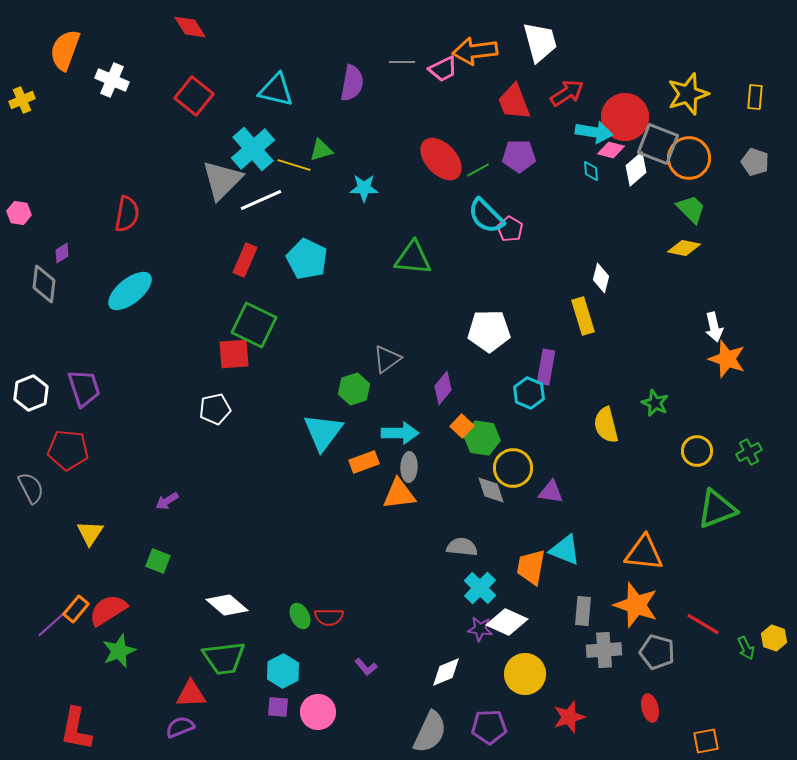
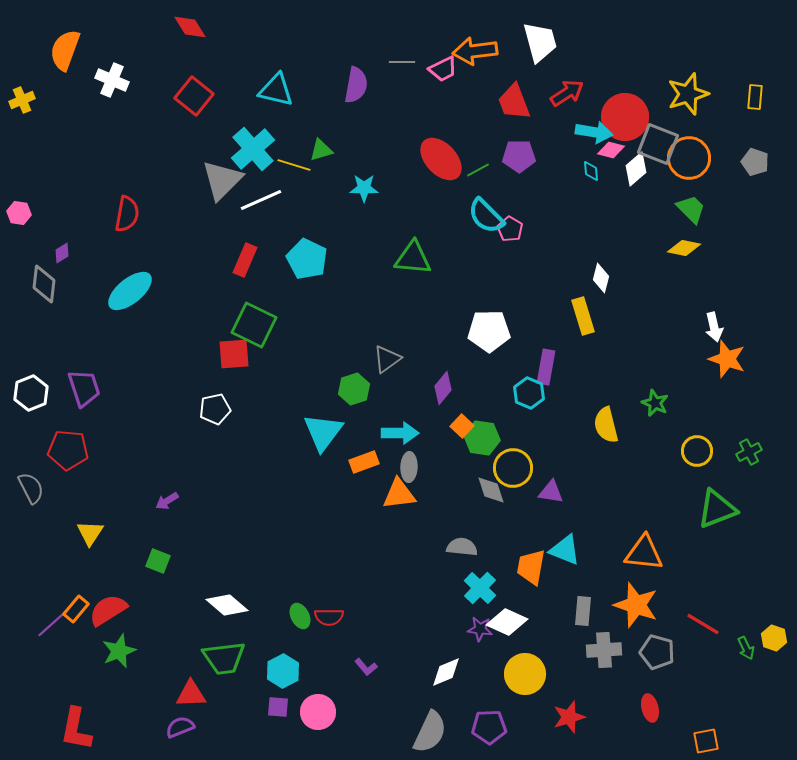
purple semicircle at (352, 83): moved 4 px right, 2 px down
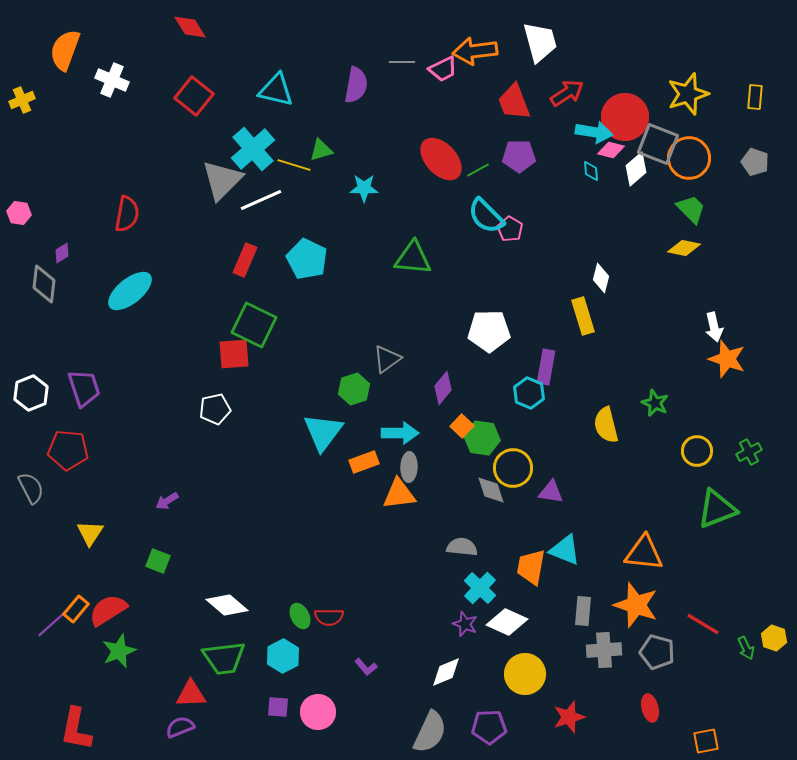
purple star at (480, 629): moved 15 px left, 5 px up; rotated 15 degrees clockwise
cyan hexagon at (283, 671): moved 15 px up
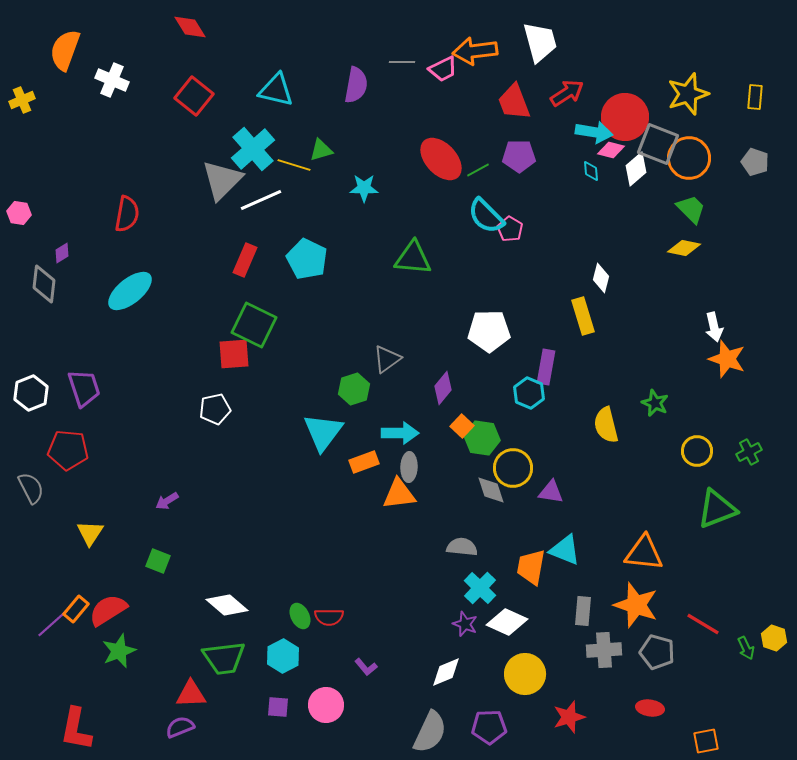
red ellipse at (650, 708): rotated 68 degrees counterclockwise
pink circle at (318, 712): moved 8 px right, 7 px up
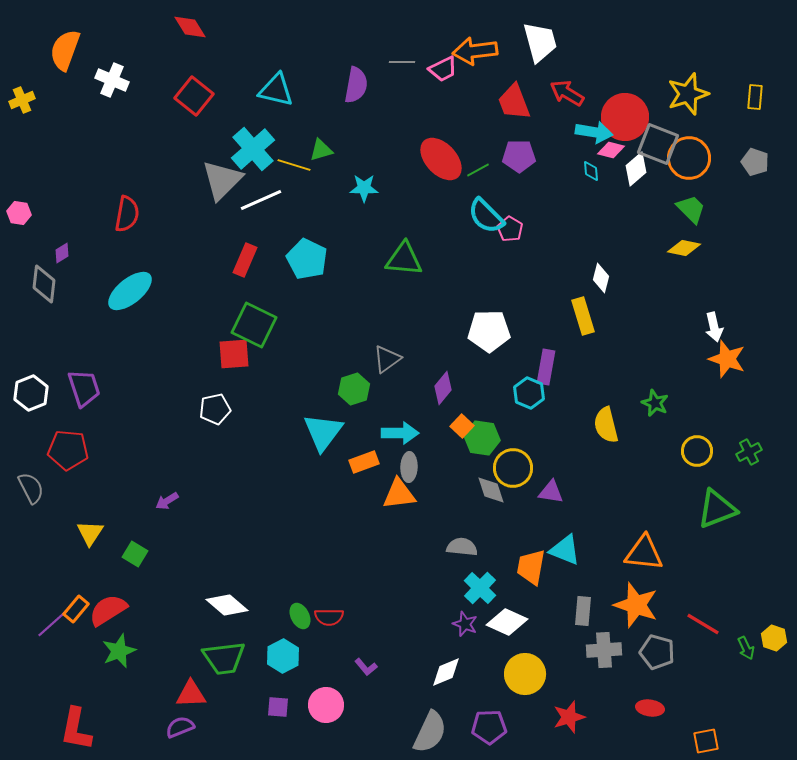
red arrow at (567, 93): rotated 116 degrees counterclockwise
green triangle at (413, 258): moved 9 px left, 1 px down
green square at (158, 561): moved 23 px left, 7 px up; rotated 10 degrees clockwise
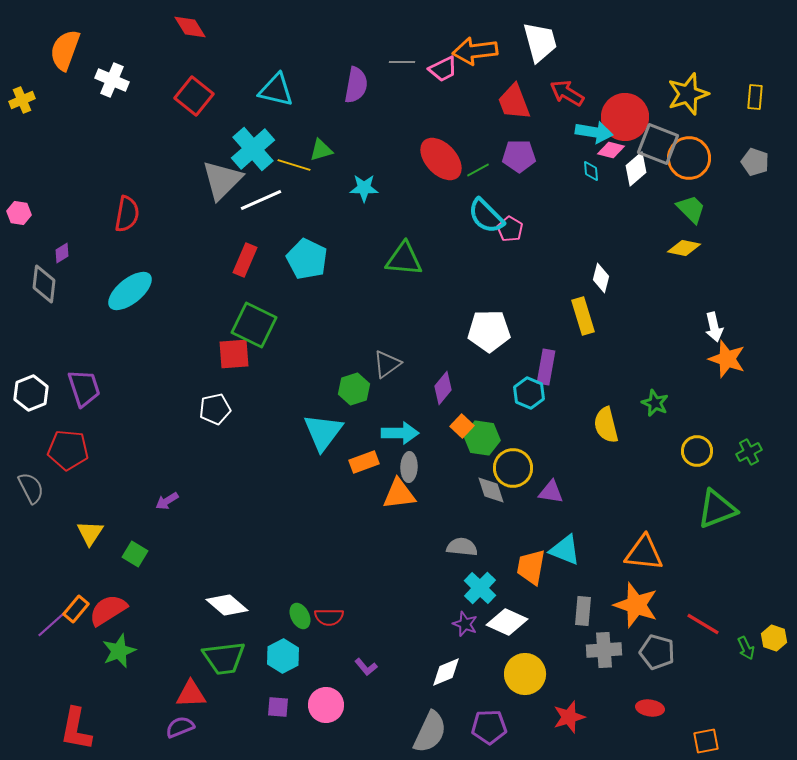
gray triangle at (387, 359): moved 5 px down
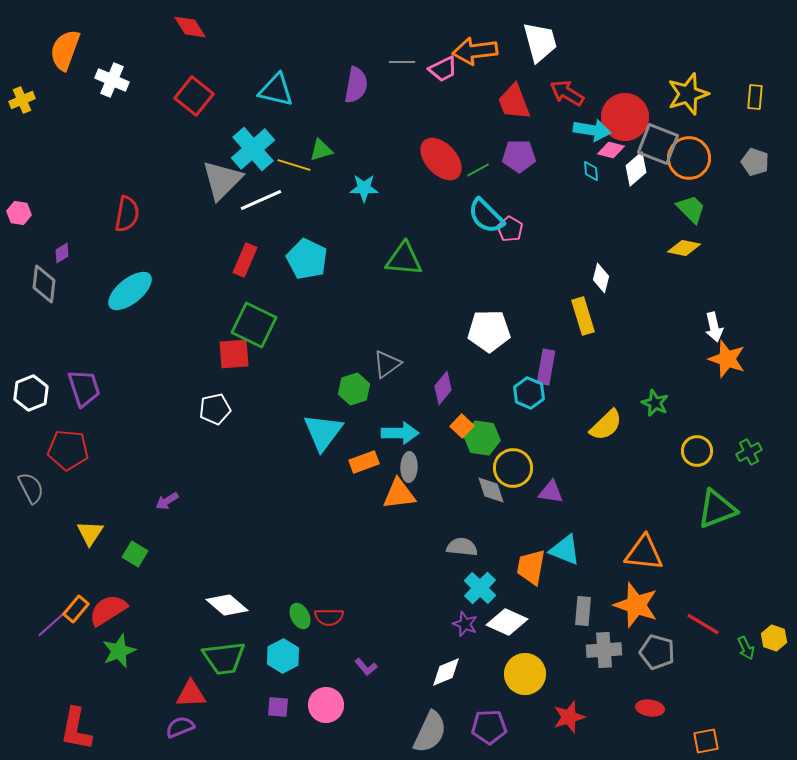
cyan arrow at (594, 132): moved 2 px left, 2 px up
yellow semicircle at (606, 425): rotated 120 degrees counterclockwise
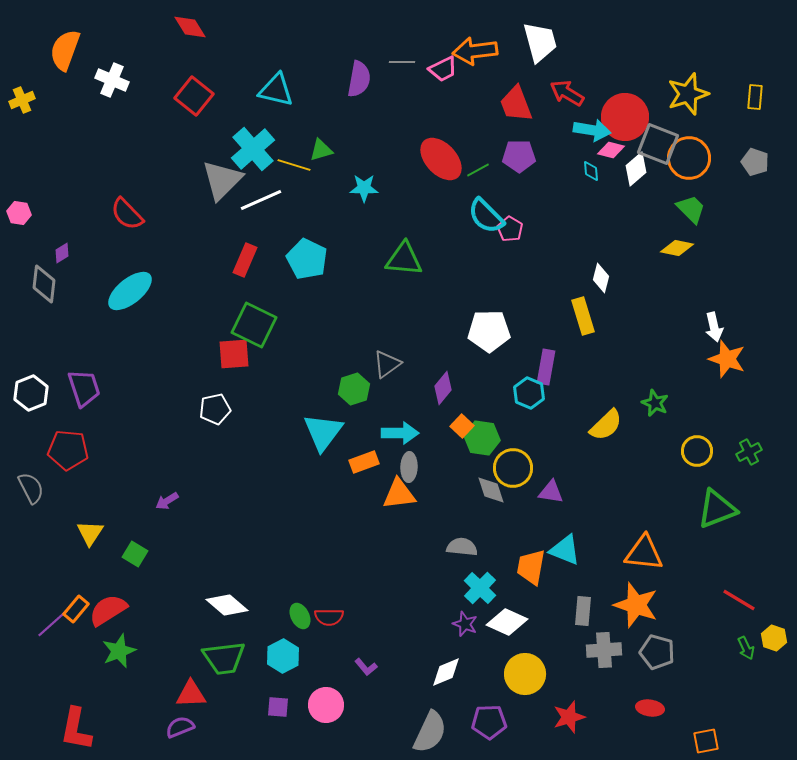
purple semicircle at (356, 85): moved 3 px right, 6 px up
red trapezoid at (514, 102): moved 2 px right, 2 px down
red semicircle at (127, 214): rotated 126 degrees clockwise
yellow diamond at (684, 248): moved 7 px left
red line at (703, 624): moved 36 px right, 24 px up
purple pentagon at (489, 727): moved 5 px up
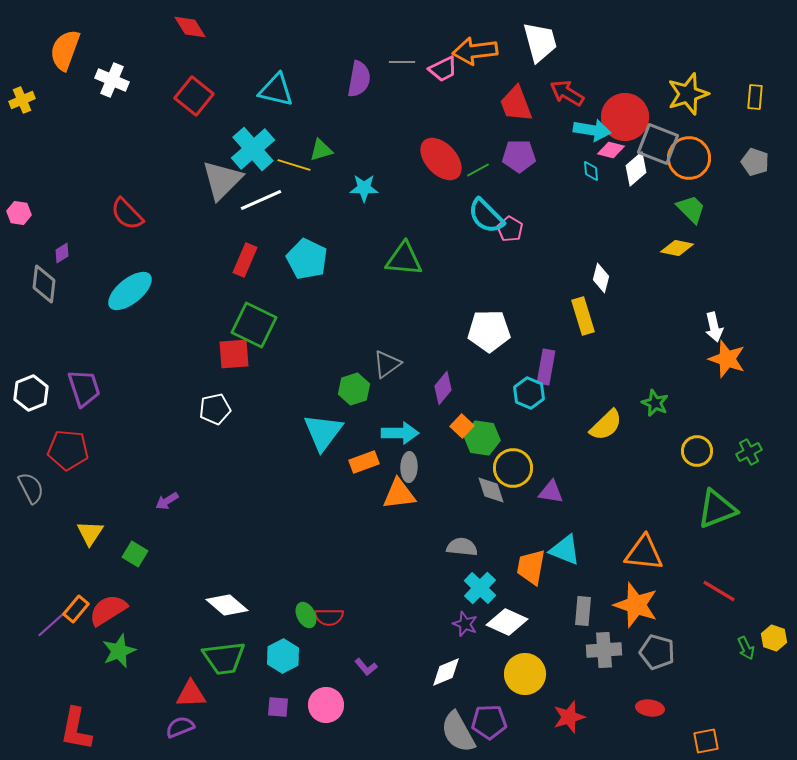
red line at (739, 600): moved 20 px left, 9 px up
green ellipse at (300, 616): moved 6 px right, 1 px up
gray semicircle at (430, 732): moved 28 px right; rotated 126 degrees clockwise
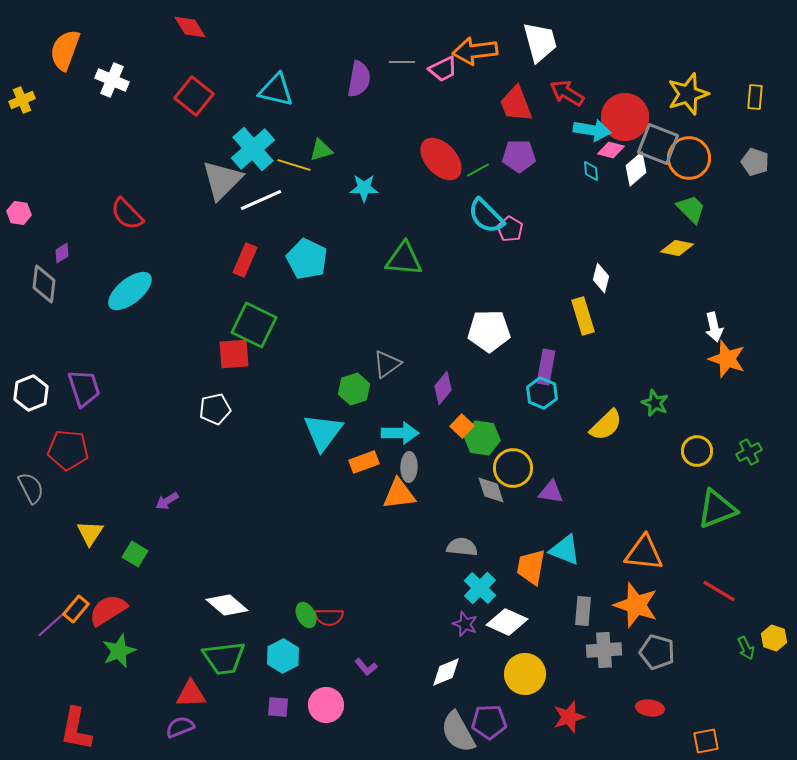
cyan hexagon at (529, 393): moved 13 px right
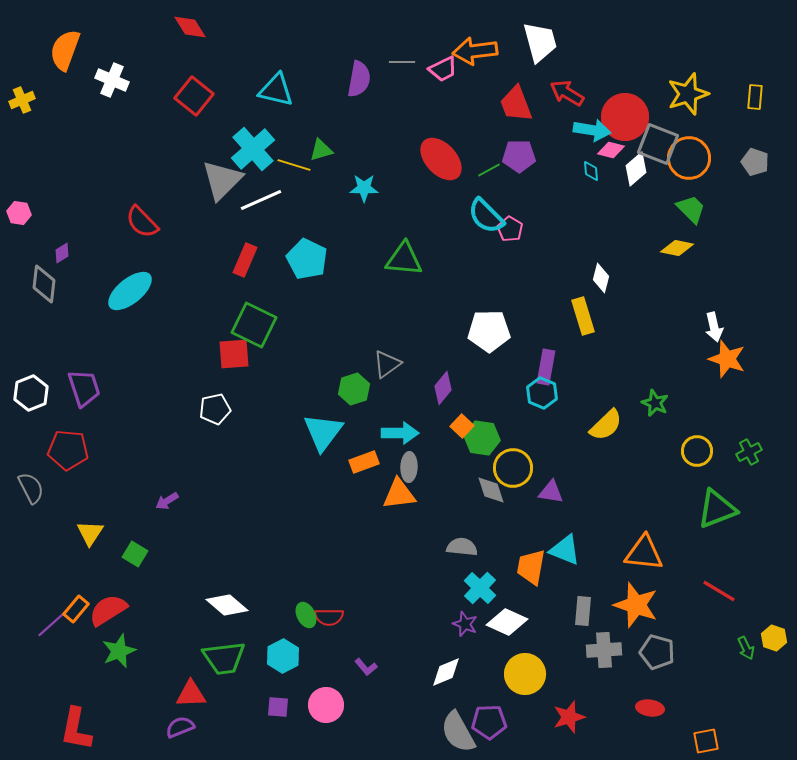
green line at (478, 170): moved 11 px right
red semicircle at (127, 214): moved 15 px right, 8 px down
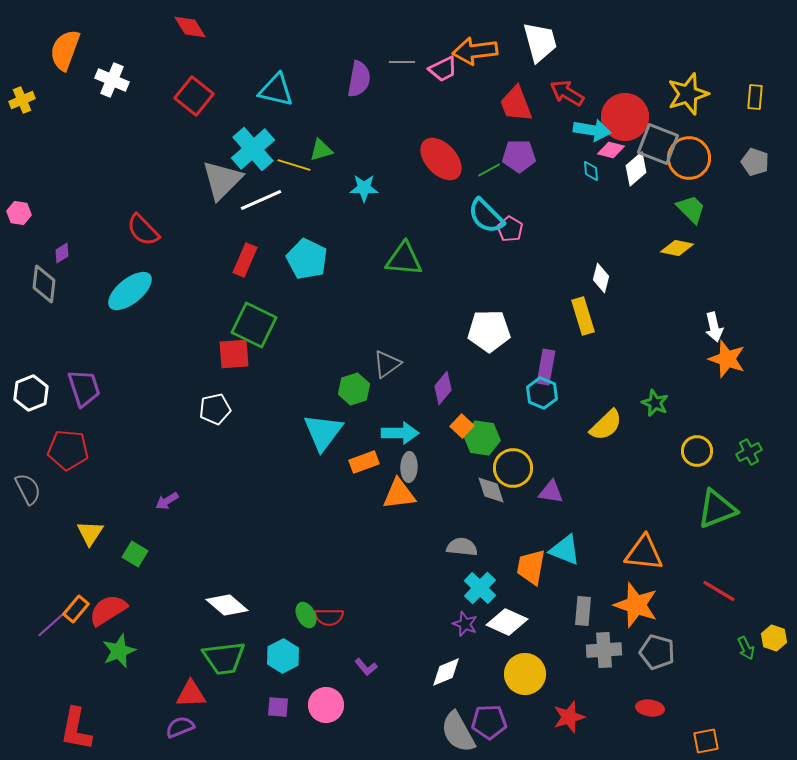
red semicircle at (142, 222): moved 1 px right, 8 px down
gray semicircle at (31, 488): moved 3 px left, 1 px down
